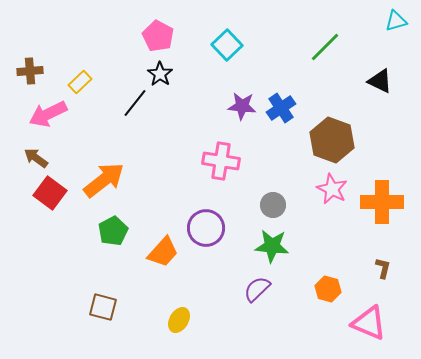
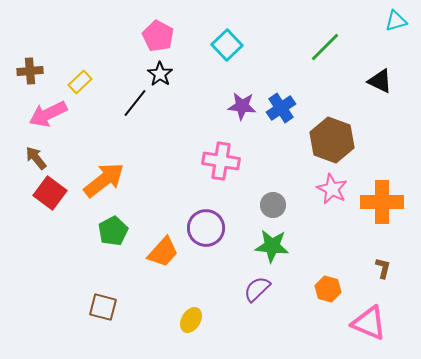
brown arrow: rotated 15 degrees clockwise
yellow ellipse: moved 12 px right
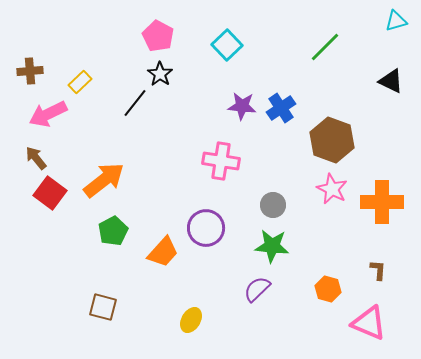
black triangle: moved 11 px right
brown L-shape: moved 5 px left, 2 px down; rotated 10 degrees counterclockwise
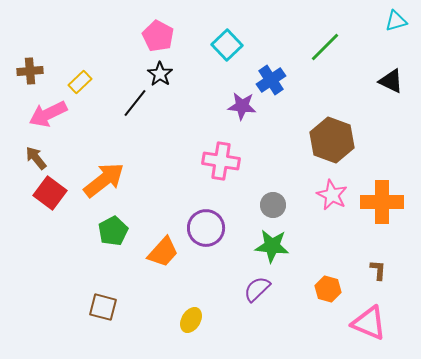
blue cross: moved 10 px left, 28 px up
pink star: moved 6 px down
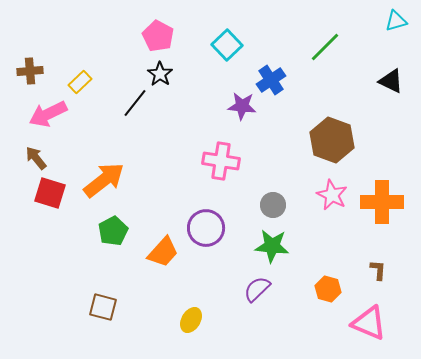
red square: rotated 20 degrees counterclockwise
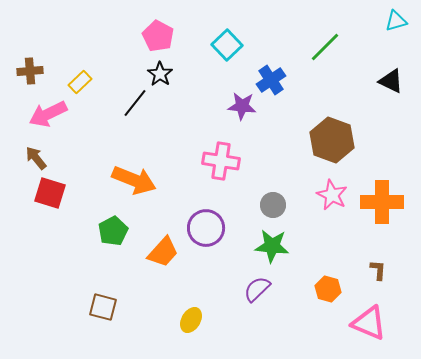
orange arrow: moved 30 px right; rotated 60 degrees clockwise
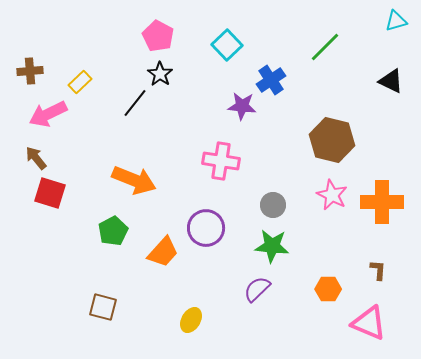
brown hexagon: rotated 6 degrees counterclockwise
orange hexagon: rotated 15 degrees counterclockwise
